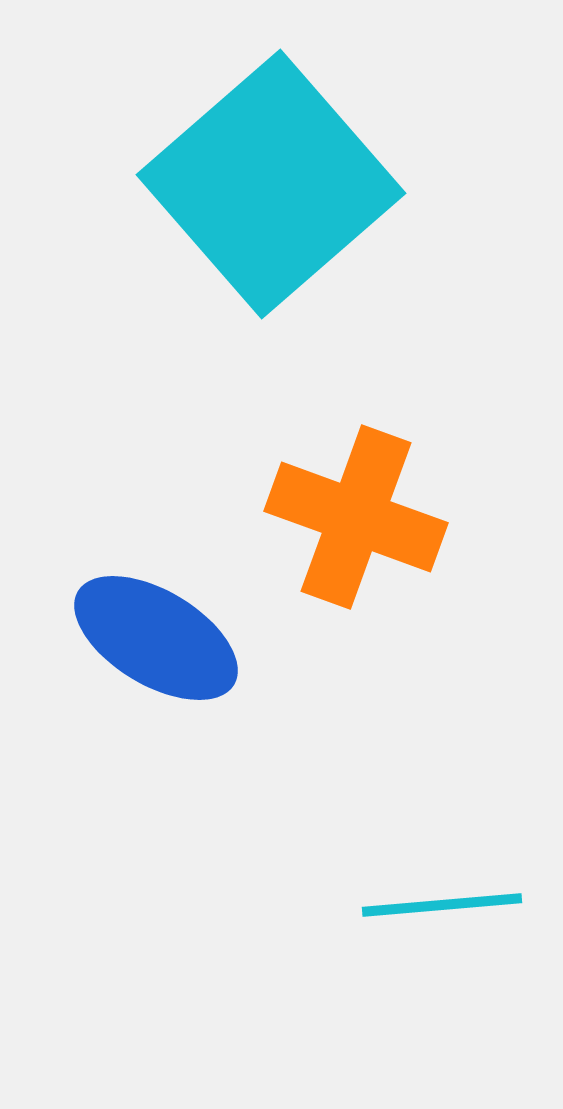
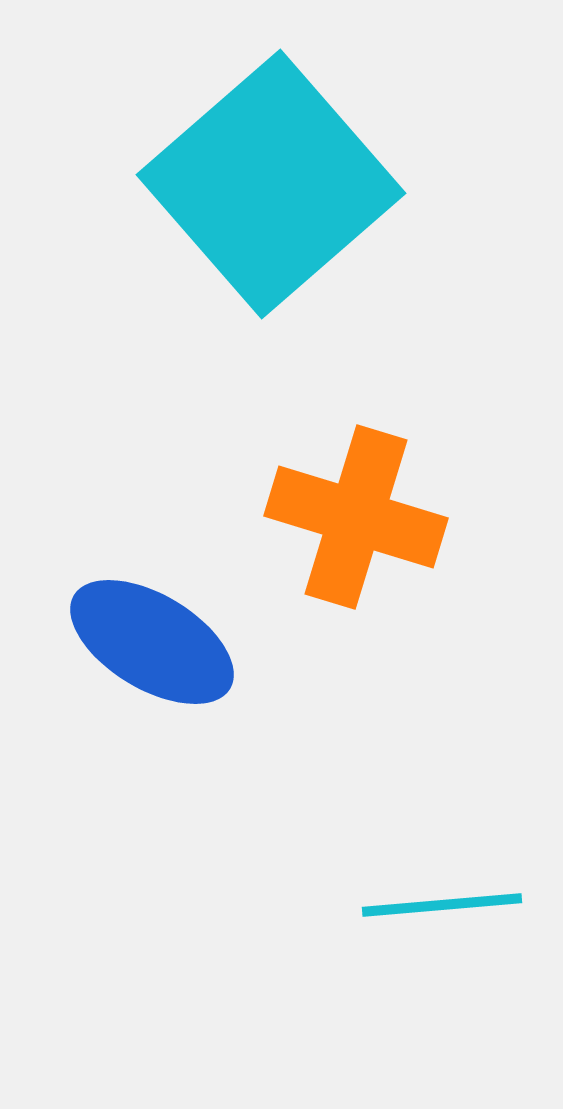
orange cross: rotated 3 degrees counterclockwise
blue ellipse: moved 4 px left, 4 px down
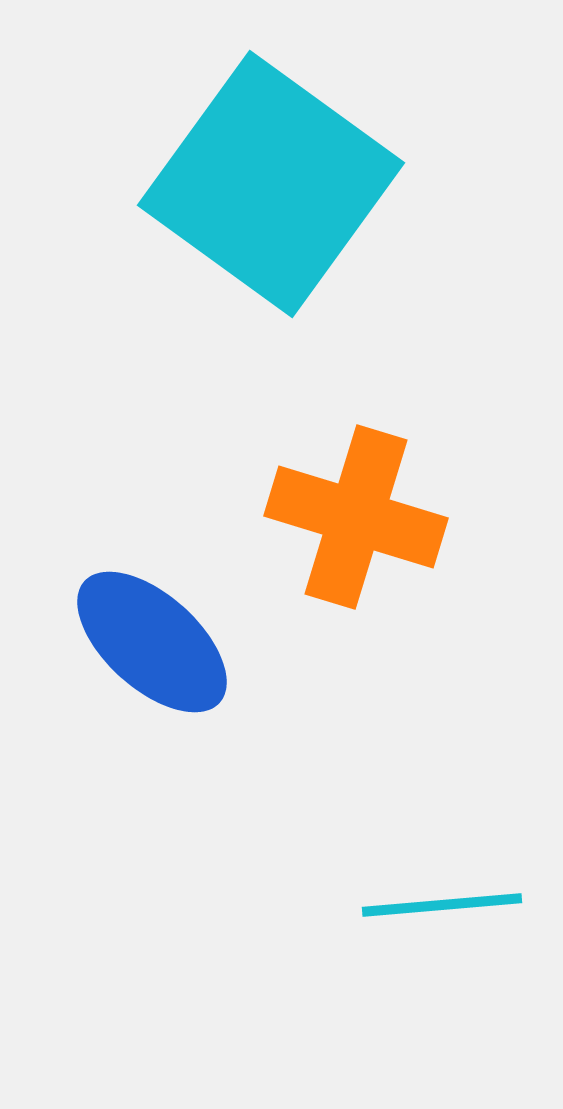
cyan square: rotated 13 degrees counterclockwise
blue ellipse: rotated 11 degrees clockwise
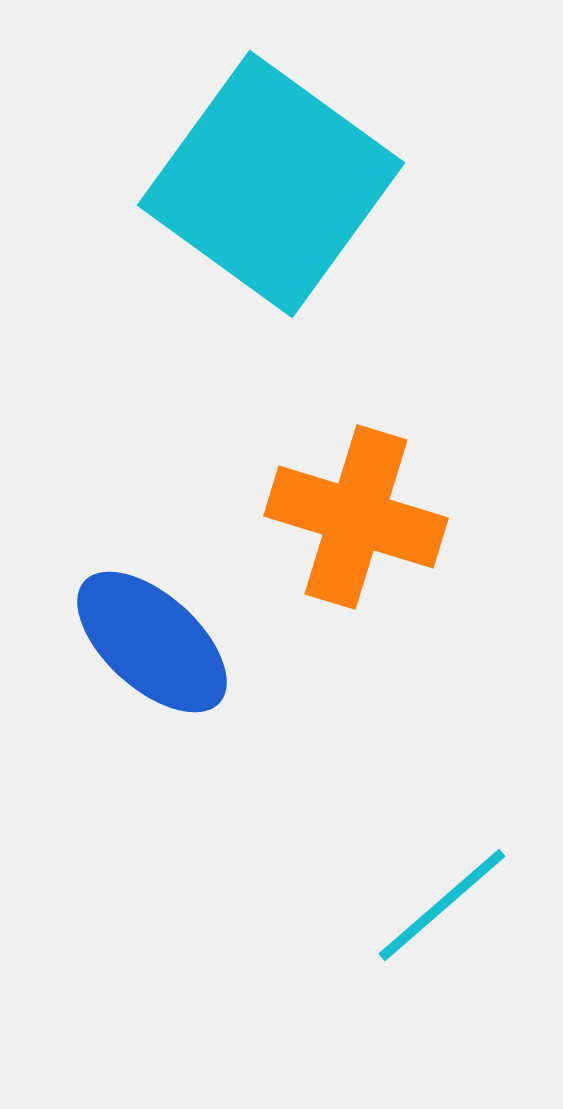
cyan line: rotated 36 degrees counterclockwise
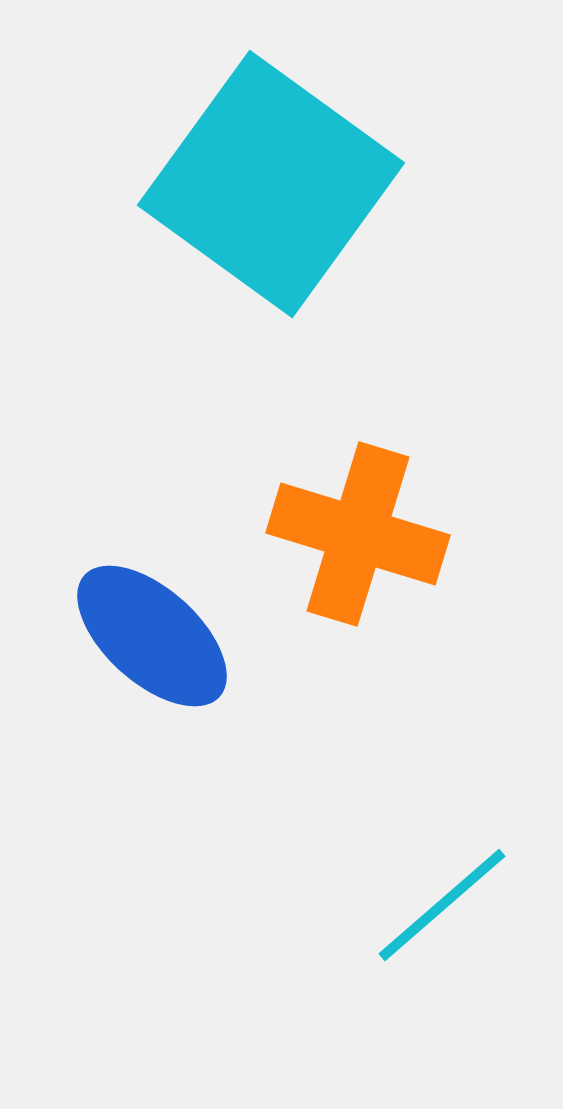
orange cross: moved 2 px right, 17 px down
blue ellipse: moved 6 px up
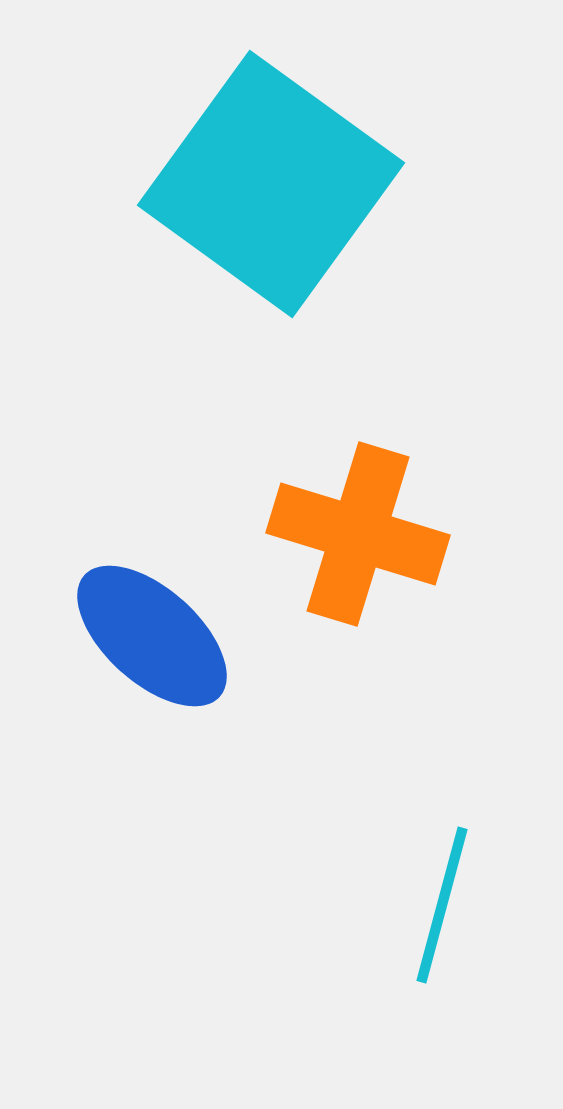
cyan line: rotated 34 degrees counterclockwise
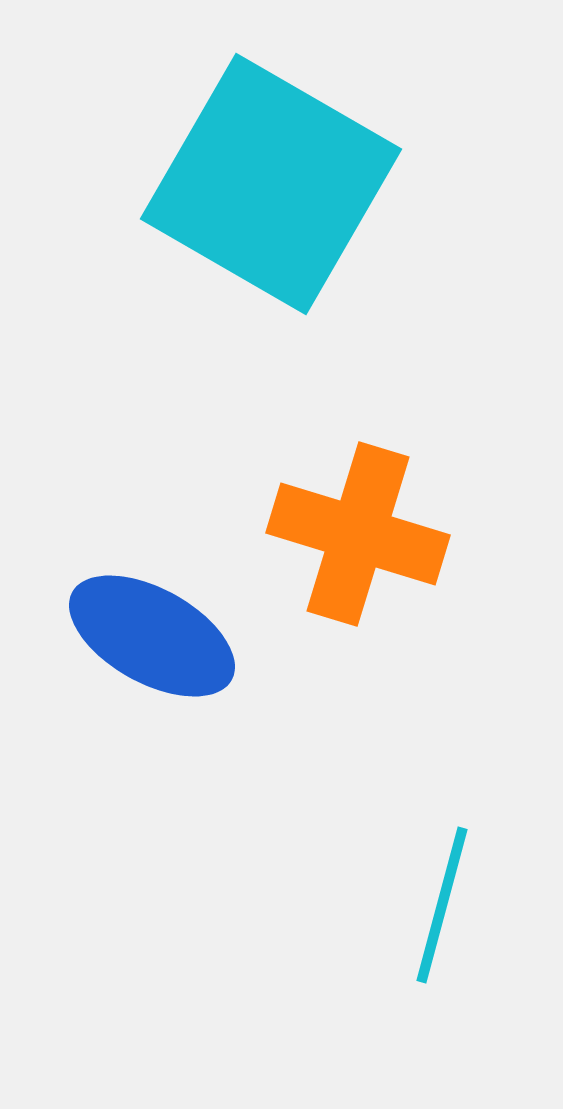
cyan square: rotated 6 degrees counterclockwise
blue ellipse: rotated 13 degrees counterclockwise
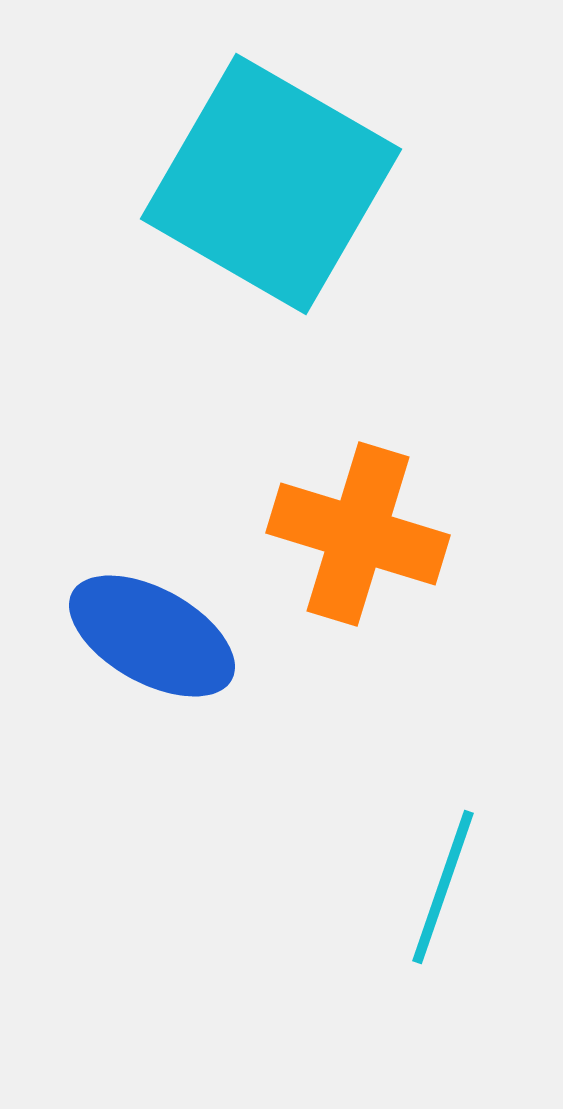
cyan line: moved 1 px right, 18 px up; rotated 4 degrees clockwise
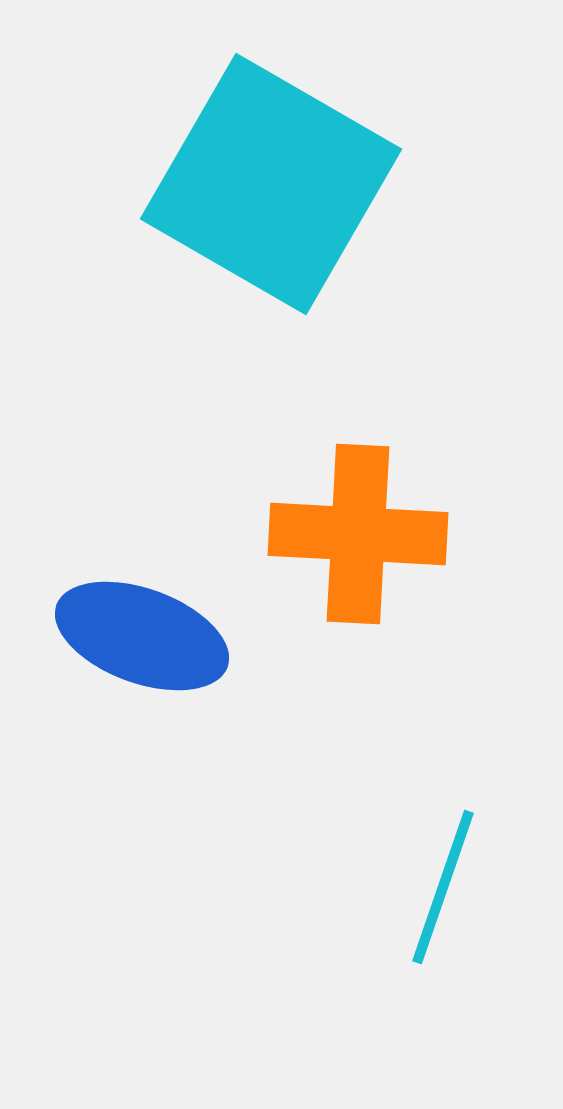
orange cross: rotated 14 degrees counterclockwise
blue ellipse: moved 10 px left; rotated 9 degrees counterclockwise
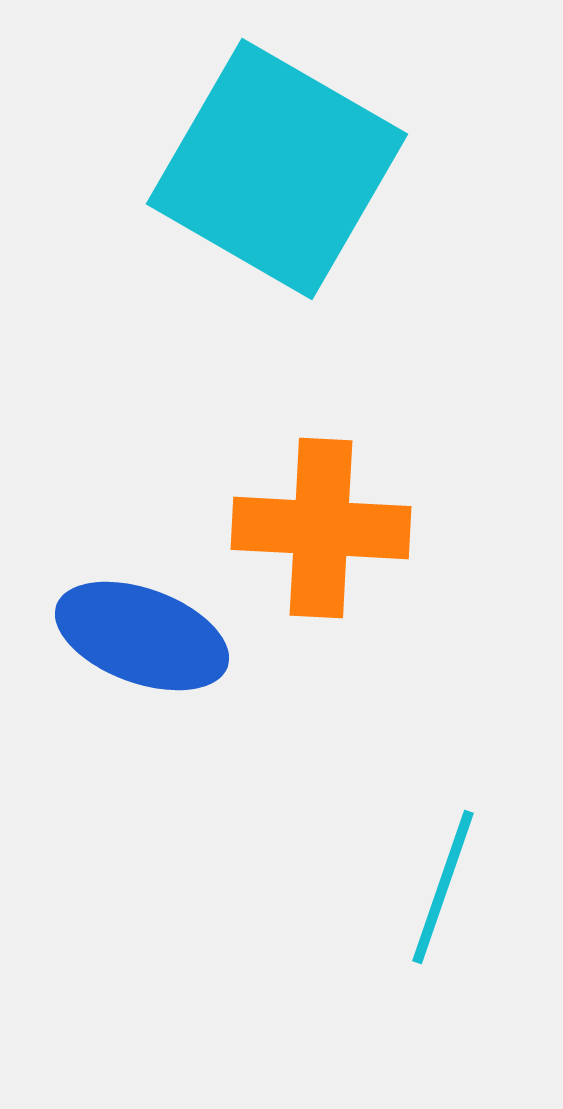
cyan square: moved 6 px right, 15 px up
orange cross: moved 37 px left, 6 px up
